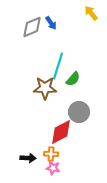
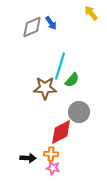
cyan line: moved 2 px right
green semicircle: moved 1 px left, 1 px down
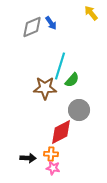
gray circle: moved 2 px up
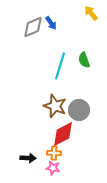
gray diamond: moved 1 px right
green semicircle: moved 12 px right, 20 px up; rotated 119 degrees clockwise
brown star: moved 10 px right, 18 px down; rotated 20 degrees clockwise
red diamond: moved 2 px right, 2 px down
orange cross: moved 3 px right, 1 px up
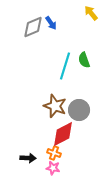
cyan line: moved 5 px right
orange cross: rotated 16 degrees clockwise
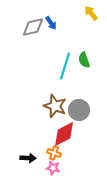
gray diamond: rotated 10 degrees clockwise
red diamond: moved 1 px right
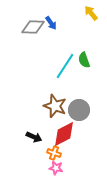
gray diamond: rotated 15 degrees clockwise
cyan line: rotated 16 degrees clockwise
black arrow: moved 6 px right, 21 px up; rotated 21 degrees clockwise
pink star: moved 3 px right
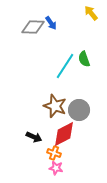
green semicircle: moved 1 px up
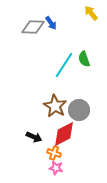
cyan line: moved 1 px left, 1 px up
brown star: rotated 10 degrees clockwise
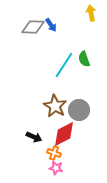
yellow arrow: rotated 28 degrees clockwise
blue arrow: moved 2 px down
